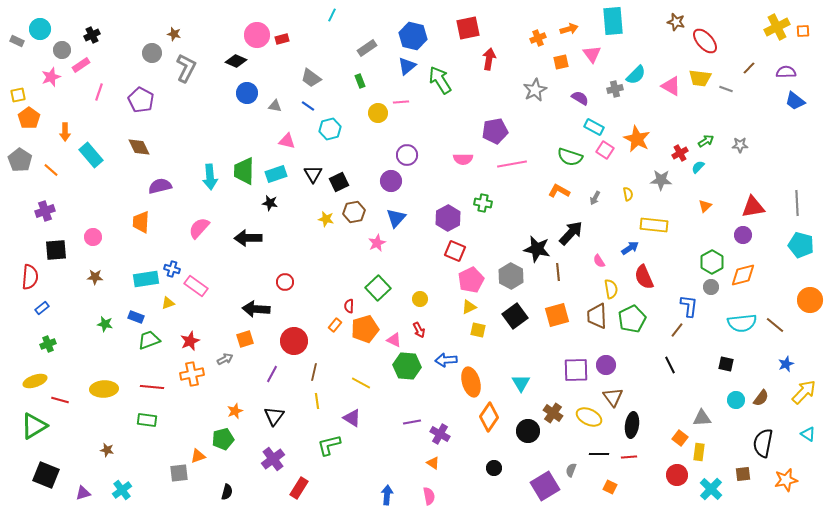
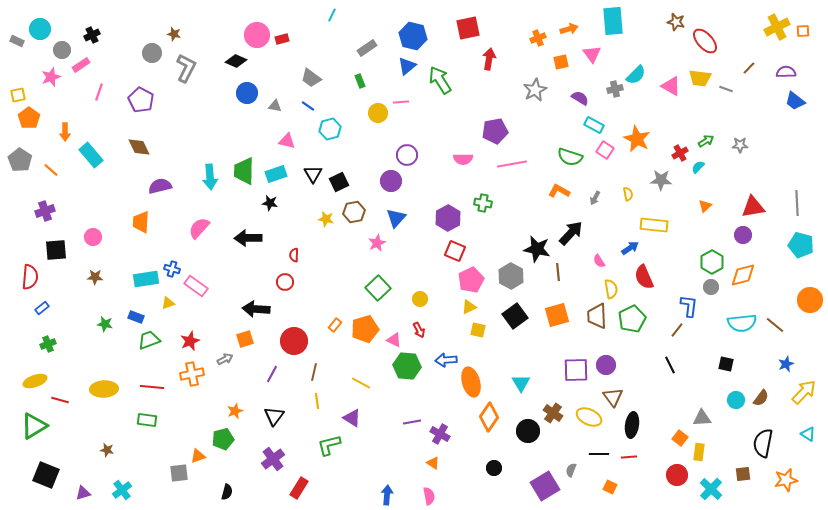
cyan rectangle at (594, 127): moved 2 px up
red semicircle at (349, 306): moved 55 px left, 51 px up
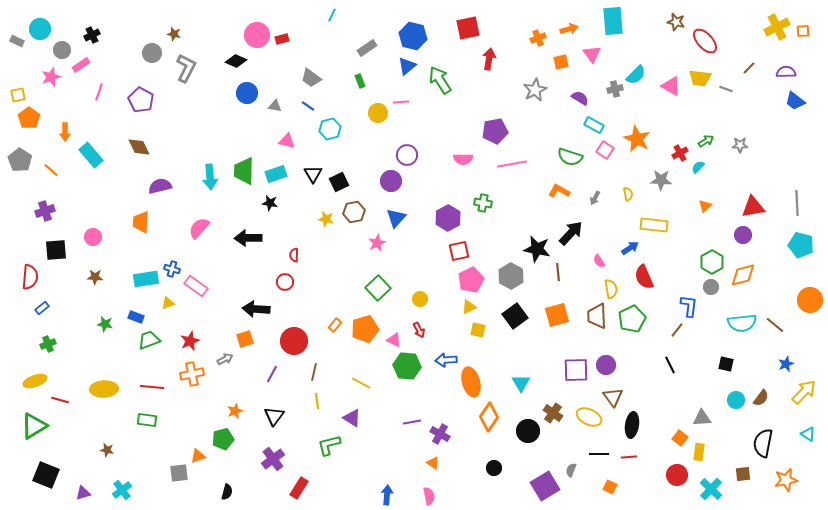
red square at (455, 251): moved 4 px right; rotated 35 degrees counterclockwise
